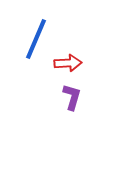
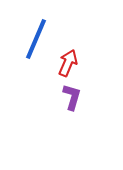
red arrow: rotated 64 degrees counterclockwise
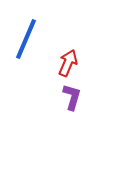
blue line: moved 10 px left
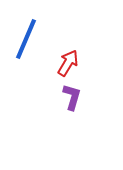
red arrow: rotated 8 degrees clockwise
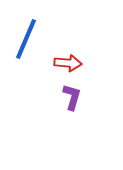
red arrow: rotated 64 degrees clockwise
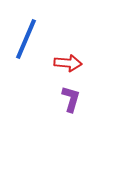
purple L-shape: moved 1 px left, 2 px down
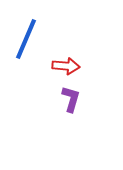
red arrow: moved 2 px left, 3 px down
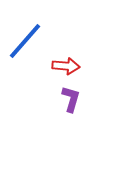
blue line: moved 1 px left, 2 px down; rotated 18 degrees clockwise
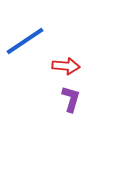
blue line: rotated 15 degrees clockwise
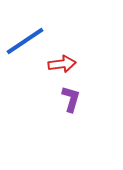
red arrow: moved 4 px left, 2 px up; rotated 12 degrees counterclockwise
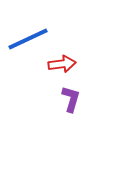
blue line: moved 3 px right, 2 px up; rotated 9 degrees clockwise
